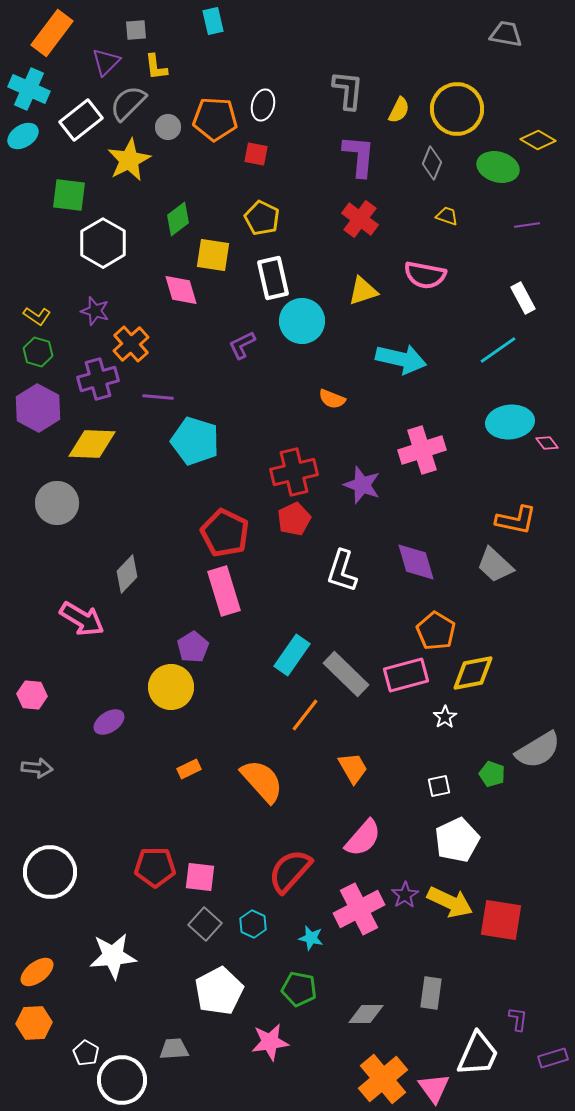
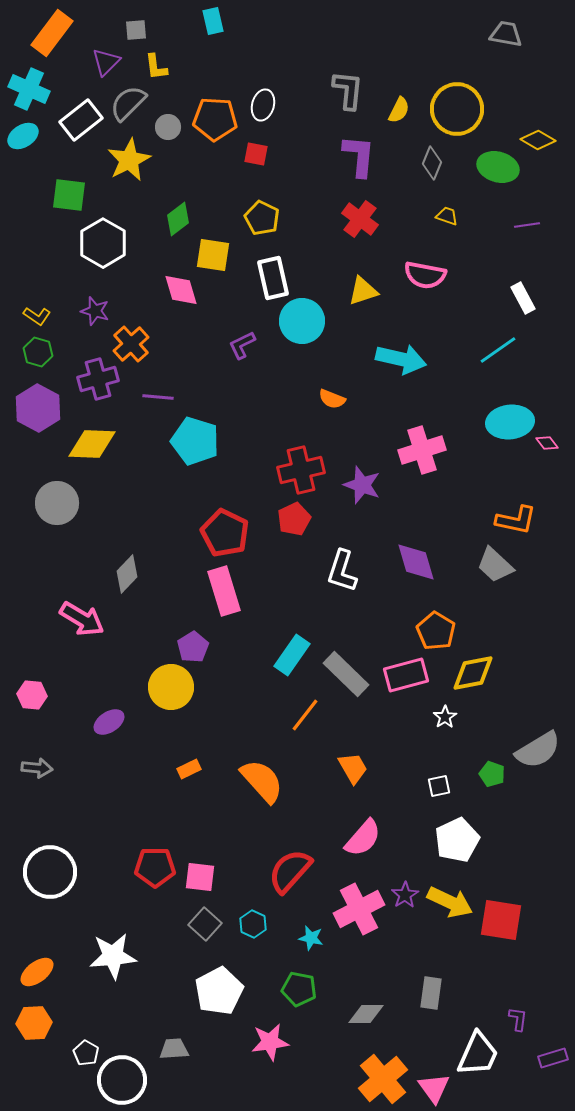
red cross at (294, 472): moved 7 px right, 2 px up
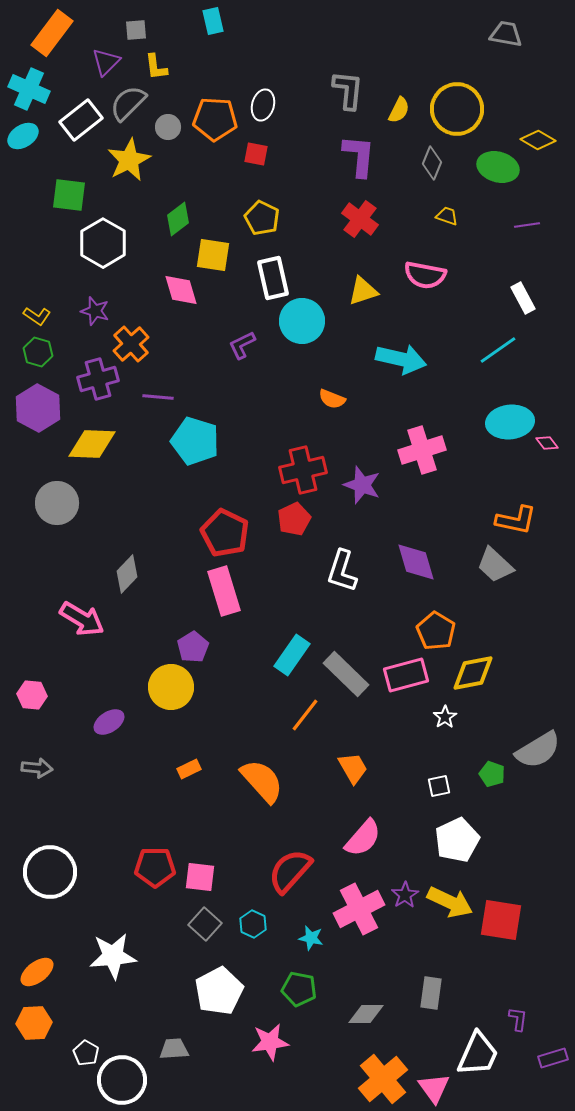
red cross at (301, 470): moved 2 px right
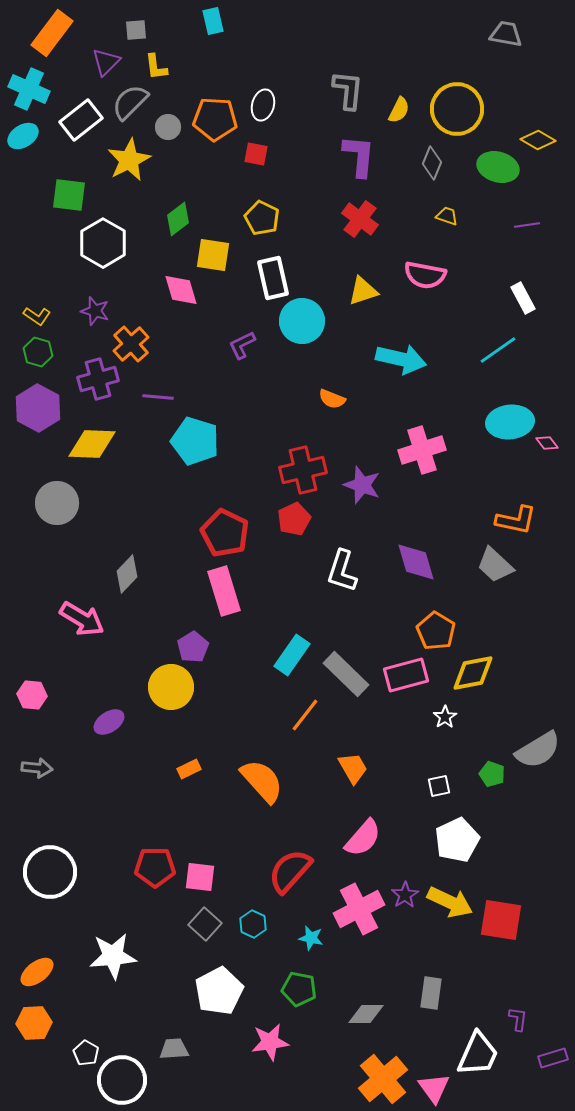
gray semicircle at (128, 103): moved 2 px right, 1 px up
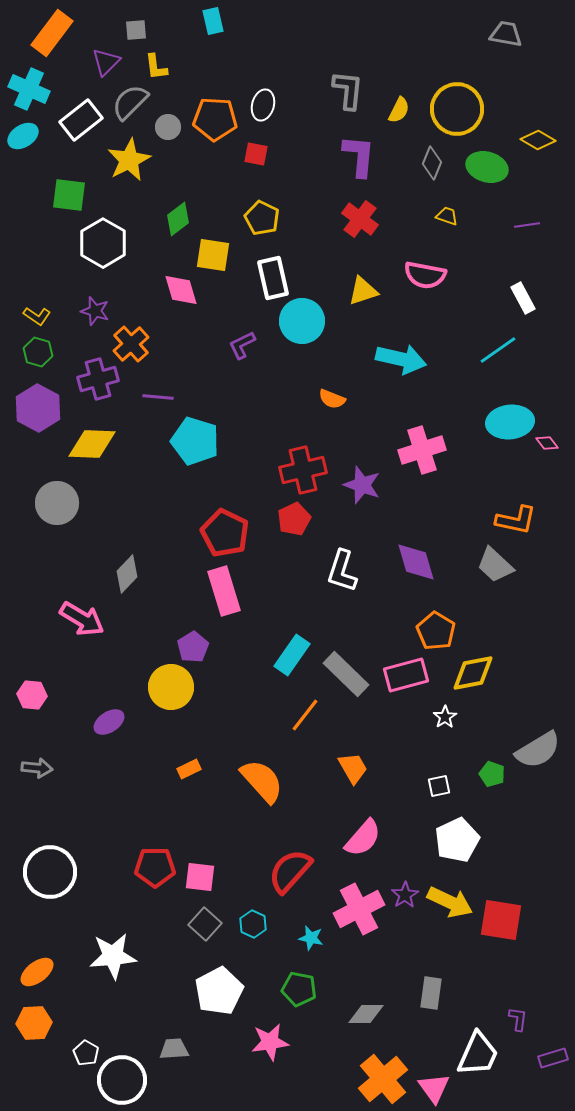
green ellipse at (498, 167): moved 11 px left
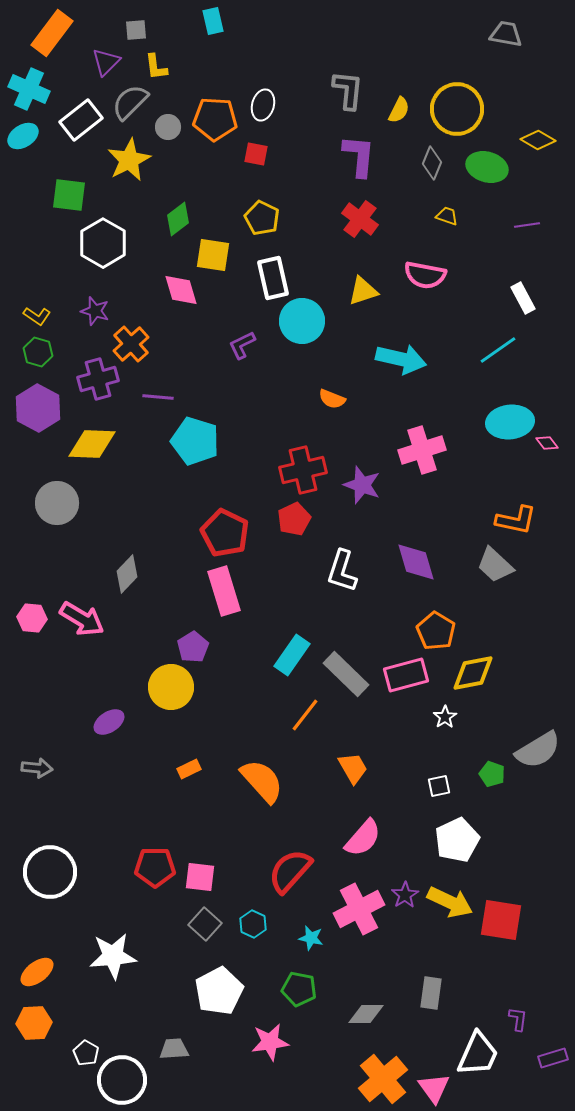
pink hexagon at (32, 695): moved 77 px up
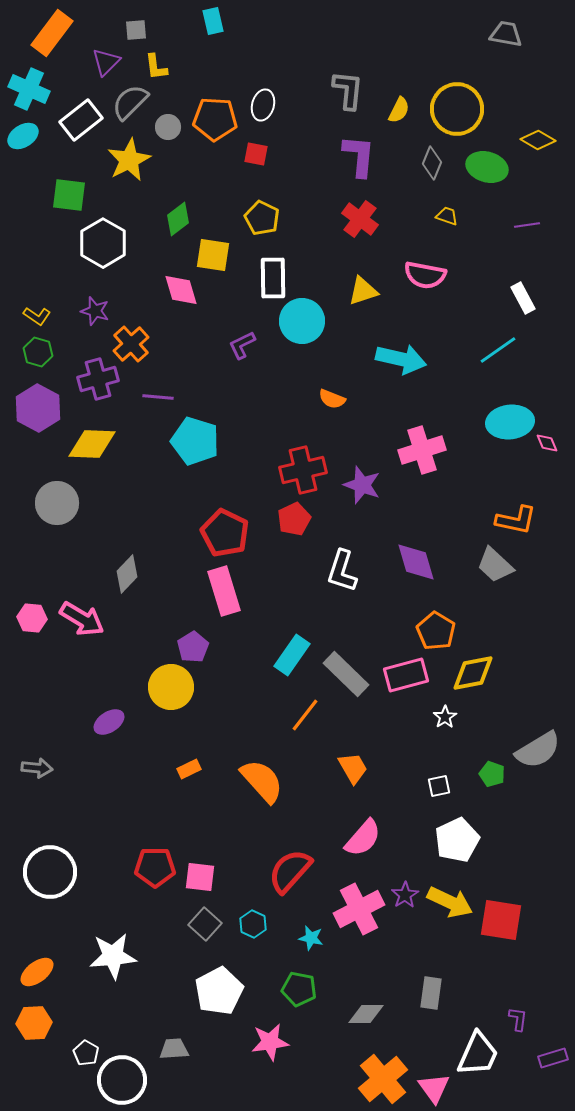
white rectangle at (273, 278): rotated 12 degrees clockwise
pink diamond at (547, 443): rotated 15 degrees clockwise
